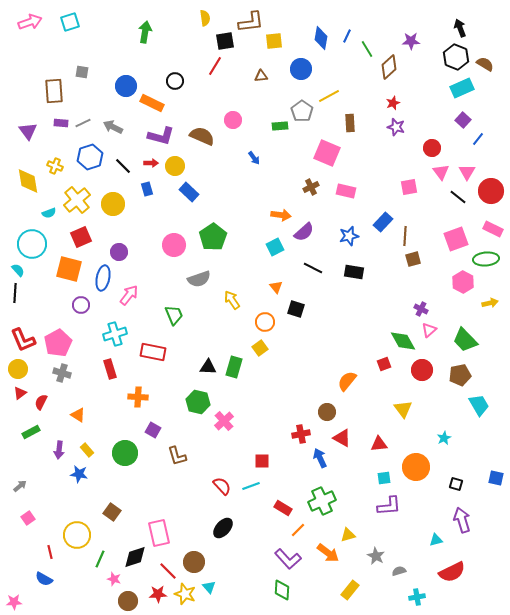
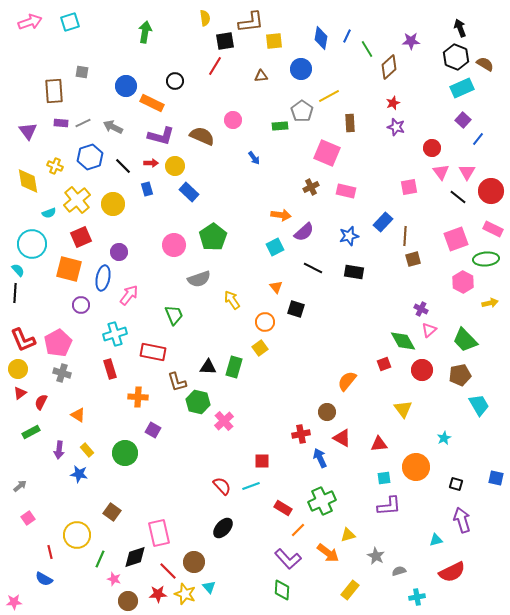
brown L-shape at (177, 456): moved 74 px up
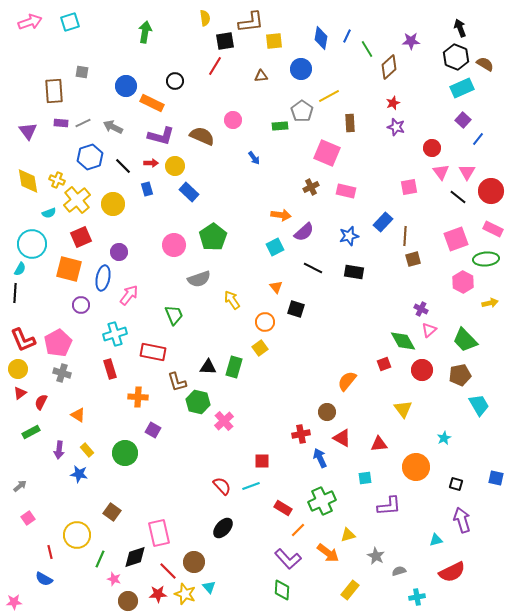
yellow cross at (55, 166): moved 2 px right, 14 px down
cyan semicircle at (18, 270): moved 2 px right, 1 px up; rotated 72 degrees clockwise
cyan square at (384, 478): moved 19 px left
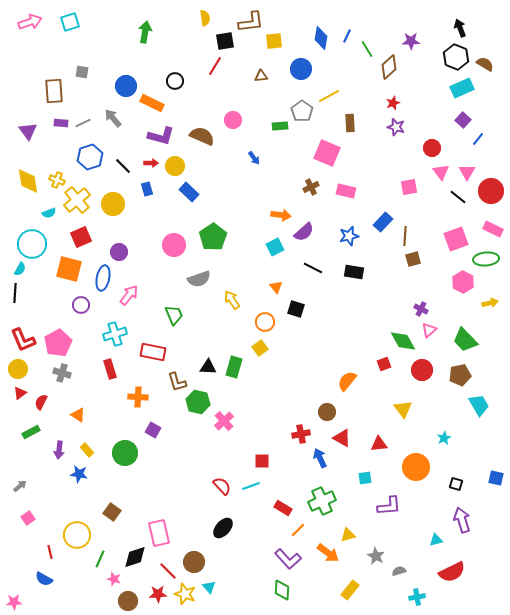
gray arrow at (113, 127): moved 9 px up; rotated 24 degrees clockwise
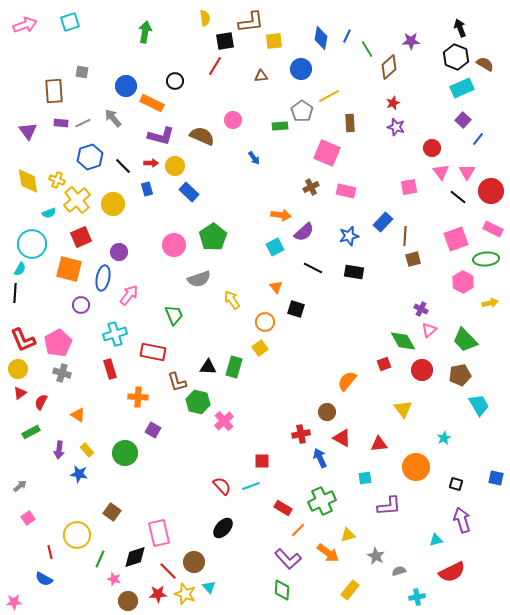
pink arrow at (30, 22): moved 5 px left, 3 px down
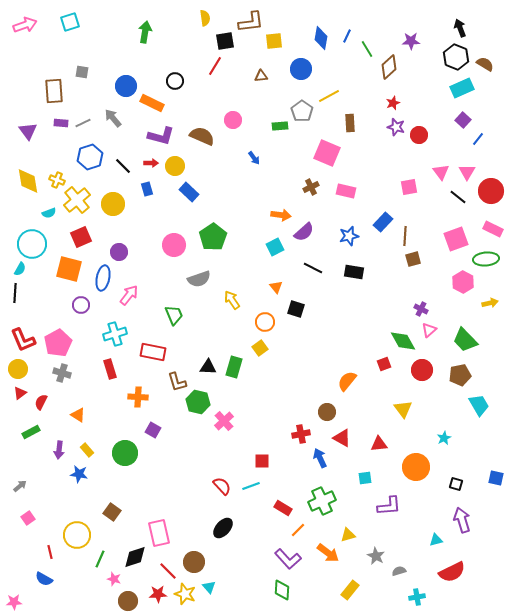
red circle at (432, 148): moved 13 px left, 13 px up
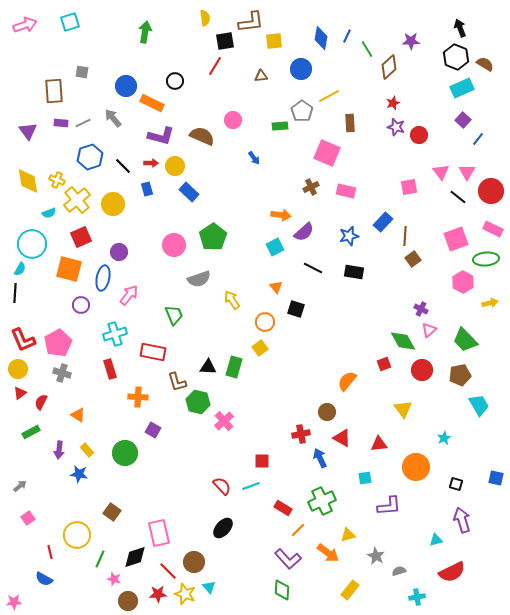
brown square at (413, 259): rotated 21 degrees counterclockwise
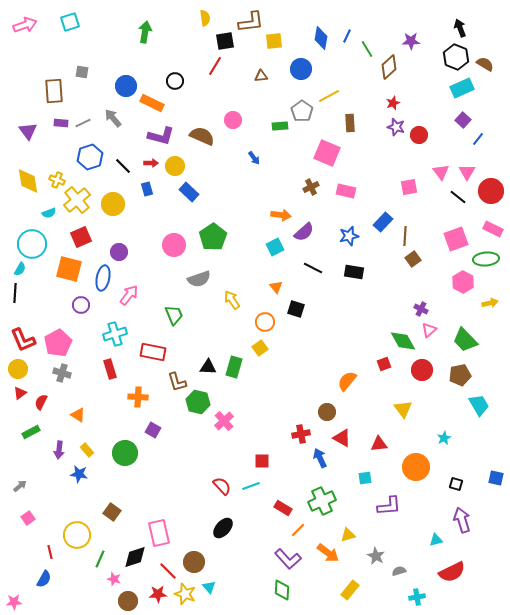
blue semicircle at (44, 579): rotated 90 degrees counterclockwise
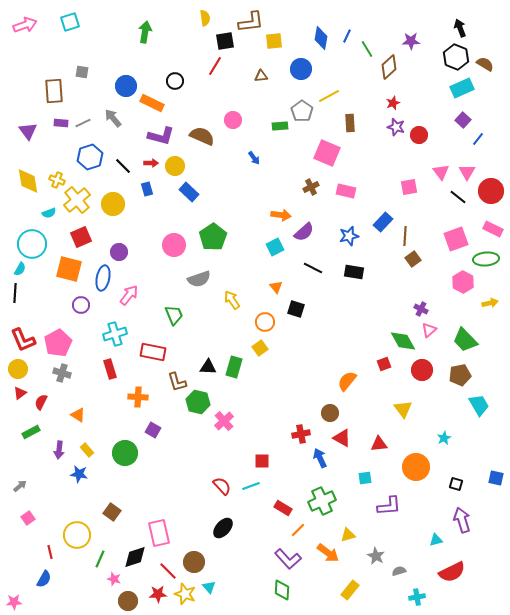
brown circle at (327, 412): moved 3 px right, 1 px down
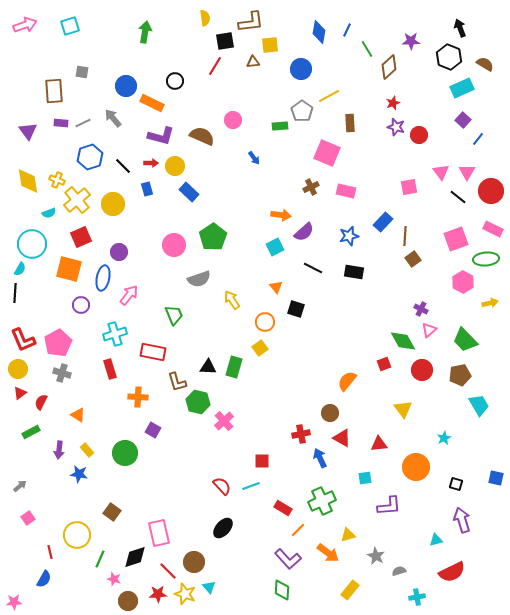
cyan square at (70, 22): moved 4 px down
blue line at (347, 36): moved 6 px up
blue diamond at (321, 38): moved 2 px left, 6 px up
yellow square at (274, 41): moved 4 px left, 4 px down
black hexagon at (456, 57): moved 7 px left
brown triangle at (261, 76): moved 8 px left, 14 px up
